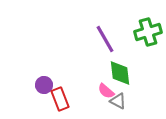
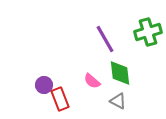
pink semicircle: moved 14 px left, 10 px up
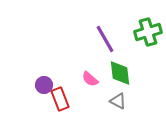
pink semicircle: moved 2 px left, 2 px up
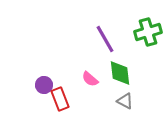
gray triangle: moved 7 px right
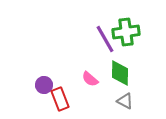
green cross: moved 22 px left; rotated 8 degrees clockwise
green diamond: rotated 8 degrees clockwise
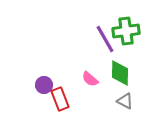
green cross: moved 1 px up
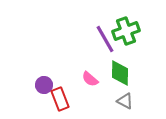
green cross: rotated 12 degrees counterclockwise
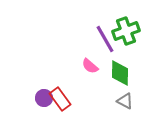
pink semicircle: moved 13 px up
purple circle: moved 13 px down
red rectangle: rotated 15 degrees counterclockwise
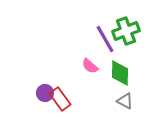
purple circle: moved 1 px right, 5 px up
